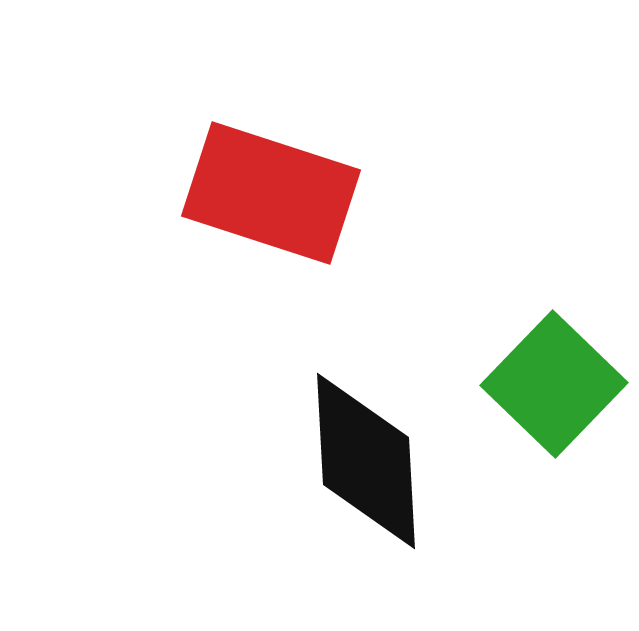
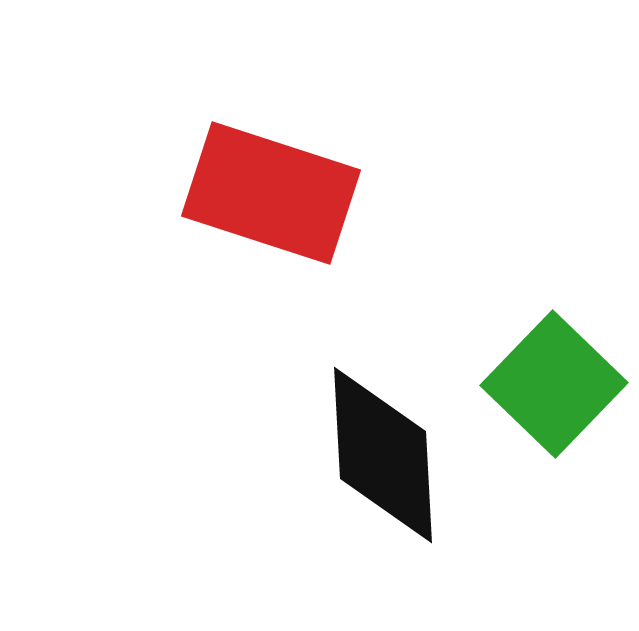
black diamond: moved 17 px right, 6 px up
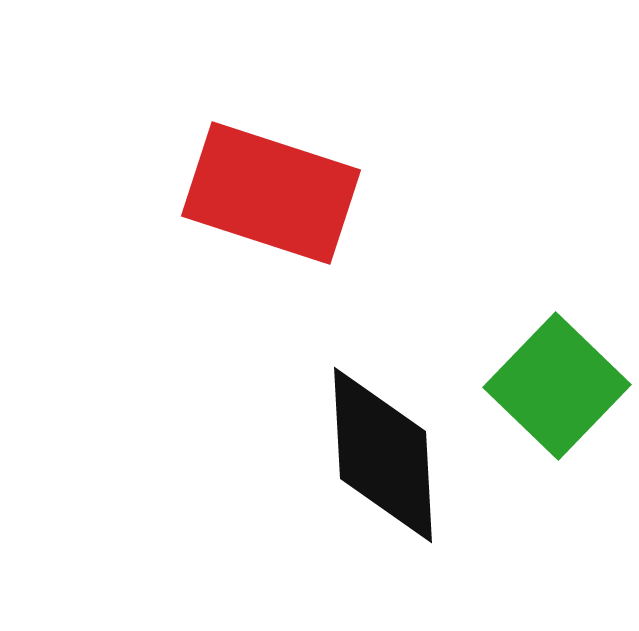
green square: moved 3 px right, 2 px down
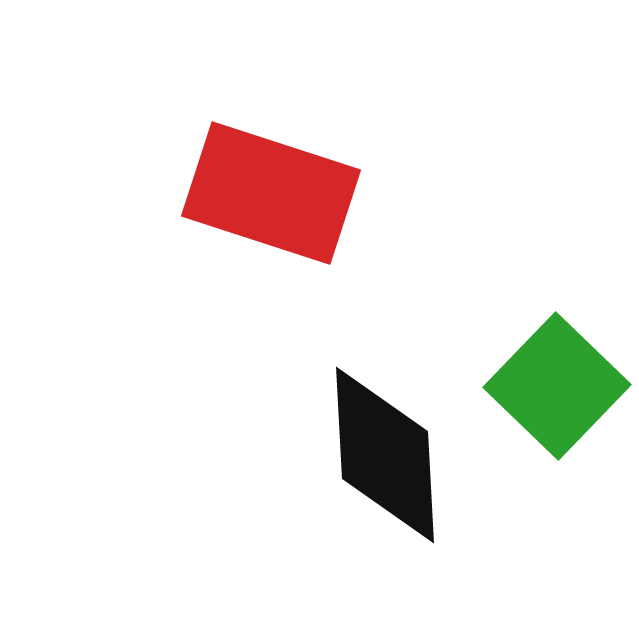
black diamond: moved 2 px right
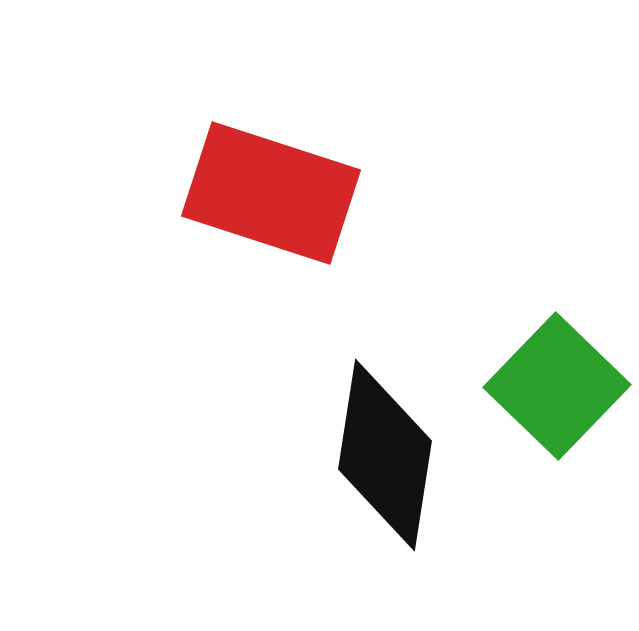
black diamond: rotated 12 degrees clockwise
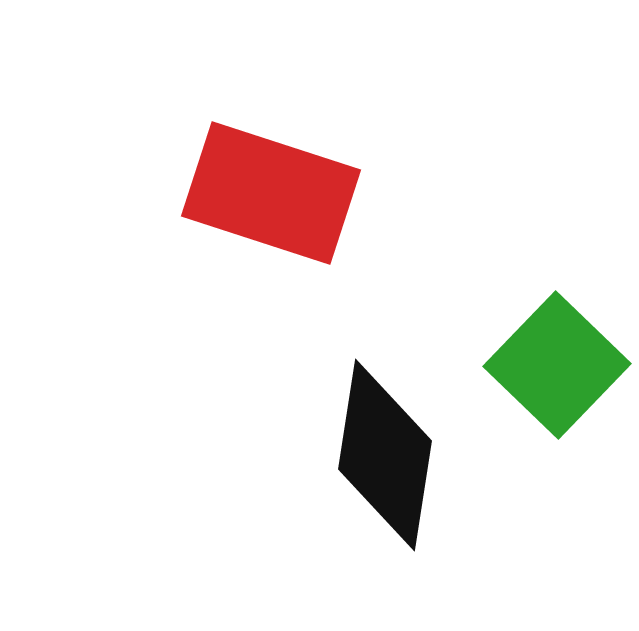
green square: moved 21 px up
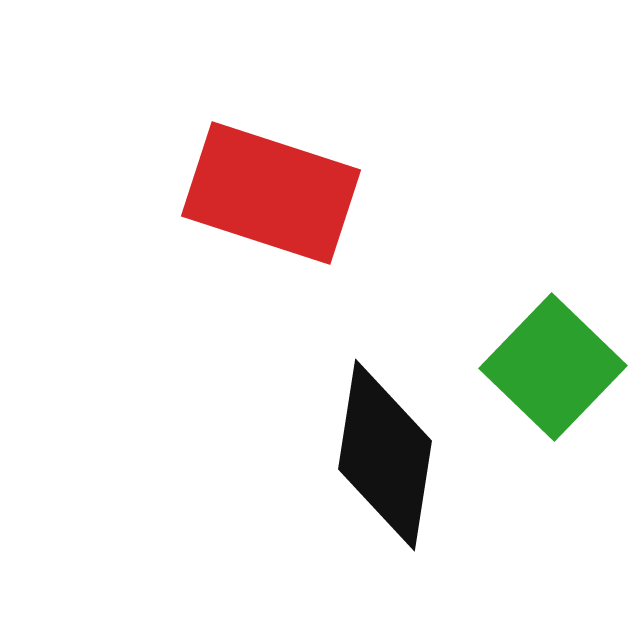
green square: moved 4 px left, 2 px down
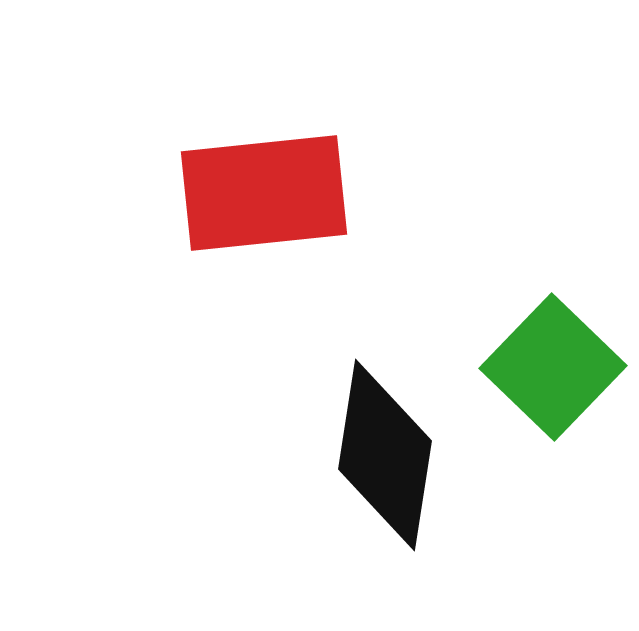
red rectangle: moved 7 px left; rotated 24 degrees counterclockwise
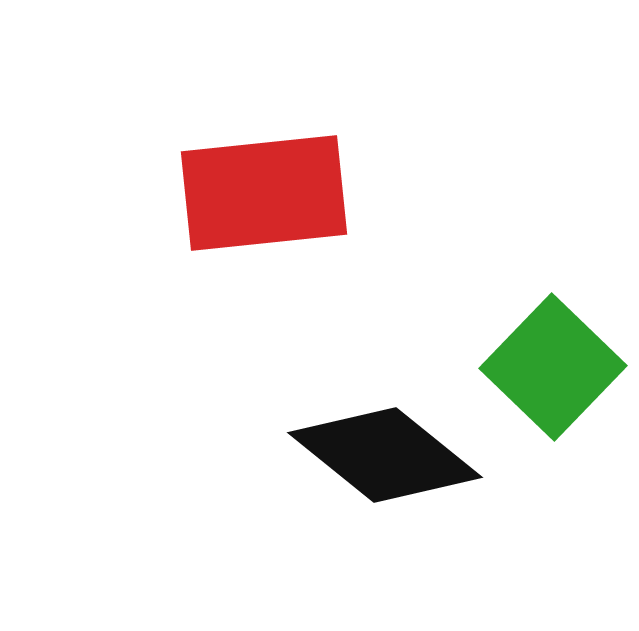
black diamond: rotated 60 degrees counterclockwise
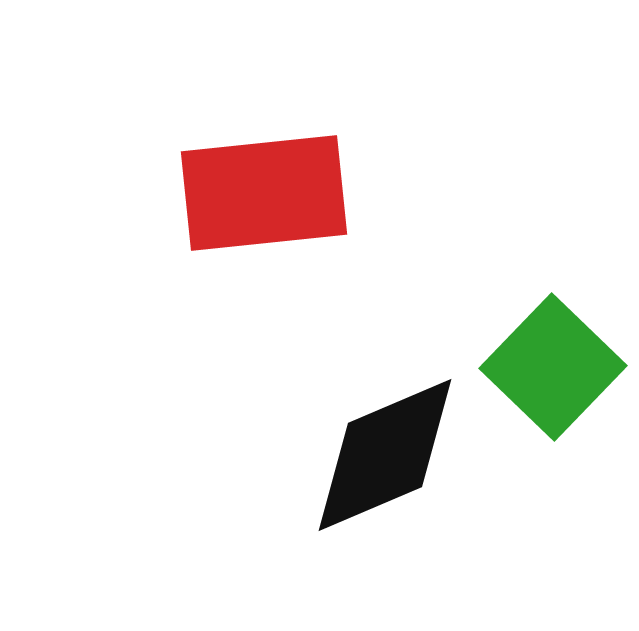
black diamond: rotated 62 degrees counterclockwise
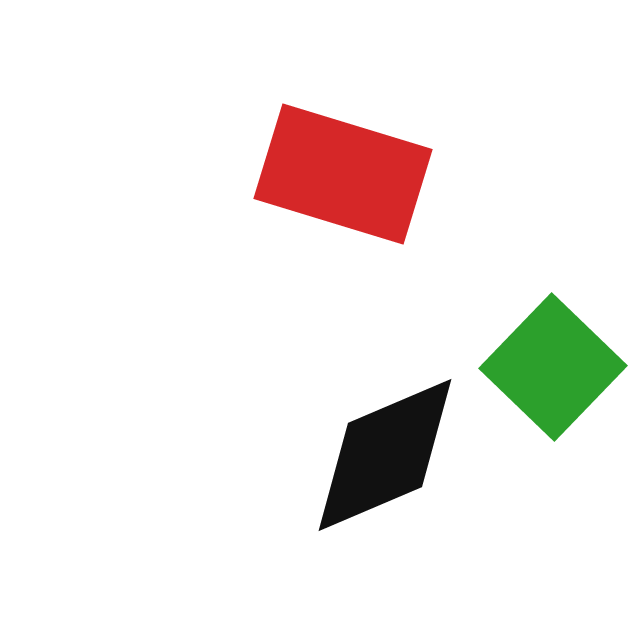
red rectangle: moved 79 px right, 19 px up; rotated 23 degrees clockwise
